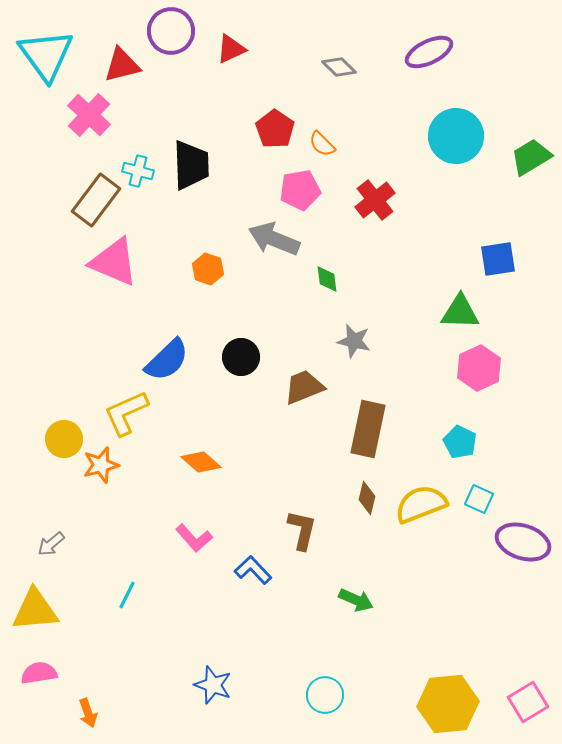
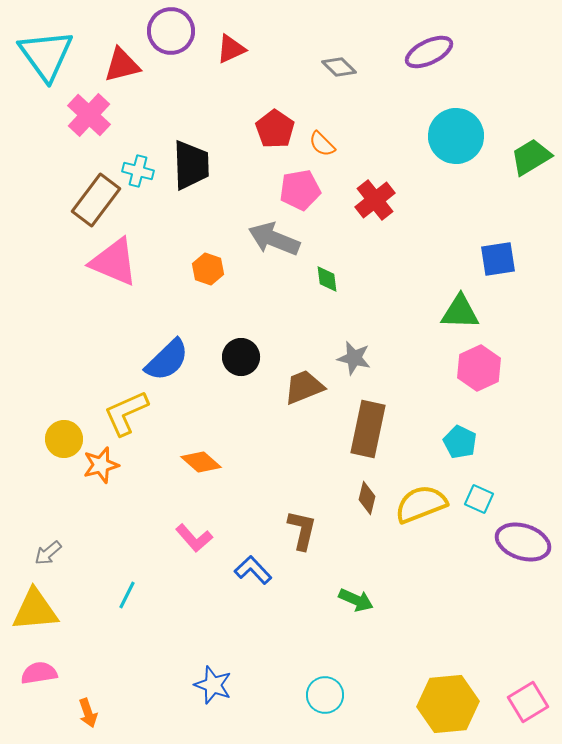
gray star at (354, 341): moved 17 px down
gray arrow at (51, 544): moved 3 px left, 9 px down
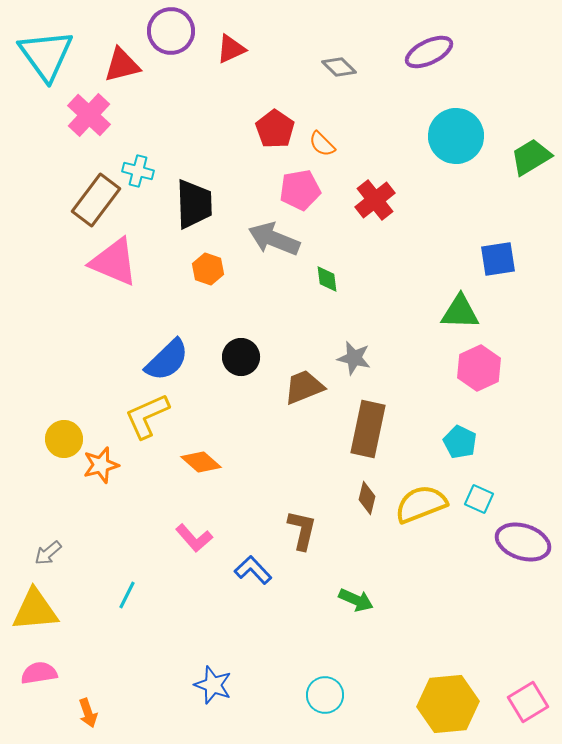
black trapezoid at (191, 165): moved 3 px right, 39 px down
yellow L-shape at (126, 413): moved 21 px right, 3 px down
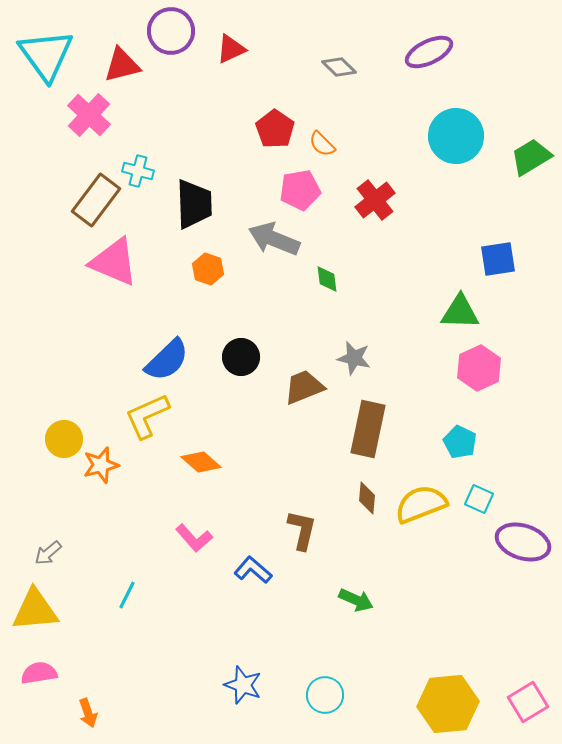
brown diamond at (367, 498): rotated 8 degrees counterclockwise
blue L-shape at (253, 570): rotated 6 degrees counterclockwise
blue star at (213, 685): moved 30 px right
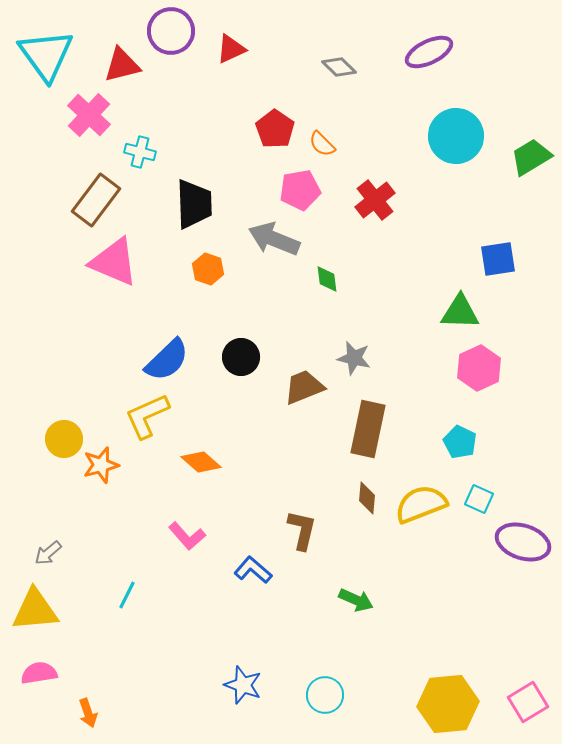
cyan cross at (138, 171): moved 2 px right, 19 px up
pink L-shape at (194, 538): moved 7 px left, 2 px up
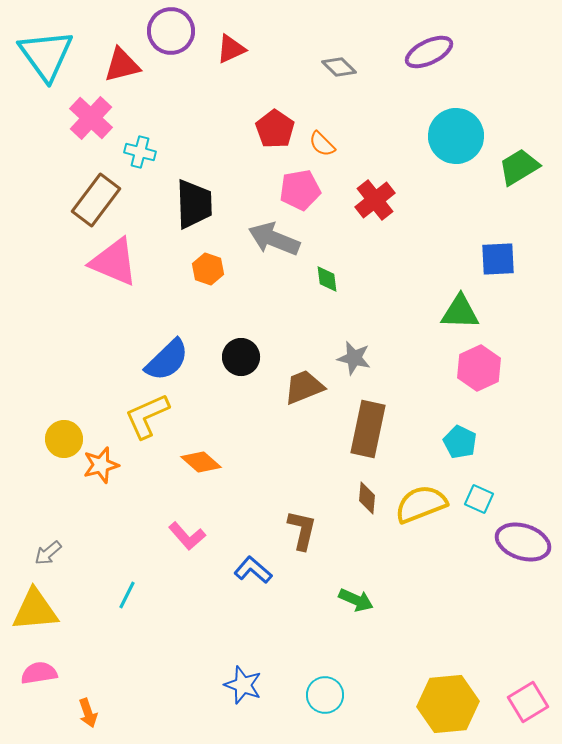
pink cross at (89, 115): moved 2 px right, 3 px down
green trapezoid at (531, 157): moved 12 px left, 10 px down
blue square at (498, 259): rotated 6 degrees clockwise
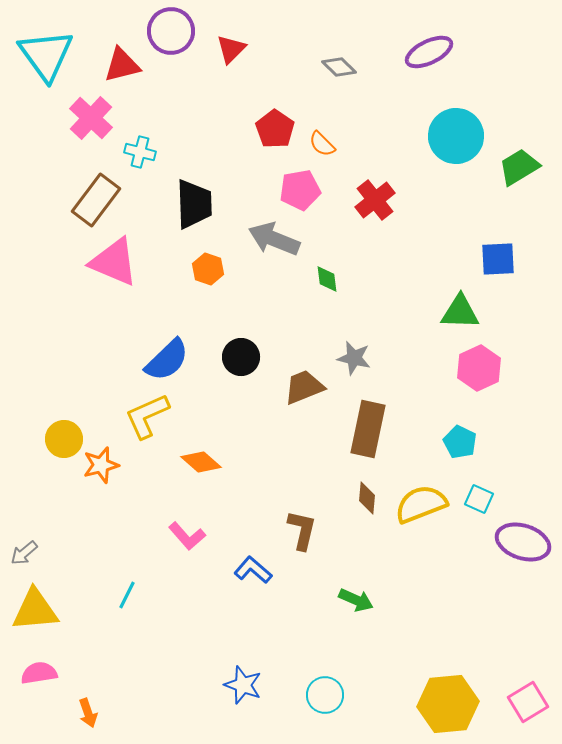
red triangle at (231, 49): rotated 20 degrees counterclockwise
gray arrow at (48, 553): moved 24 px left
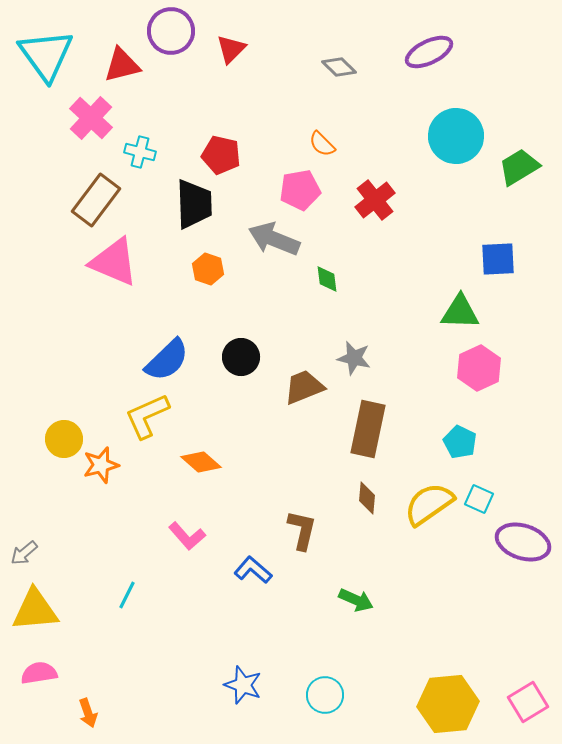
red pentagon at (275, 129): moved 54 px left, 26 px down; rotated 21 degrees counterclockwise
yellow semicircle at (421, 504): moved 8 px right; rotated 14 degrees counterclockwise
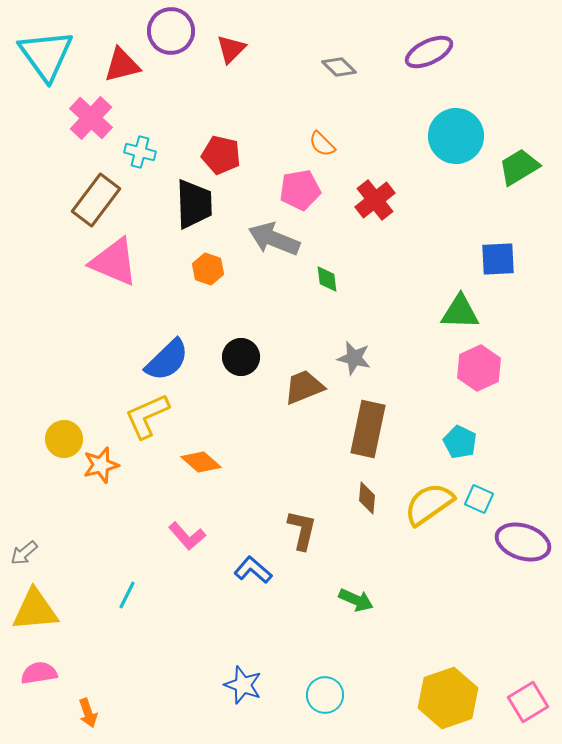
yellow hexagon at (448, 704): moved 6 px up; rotated 14 degrees counterclockwise
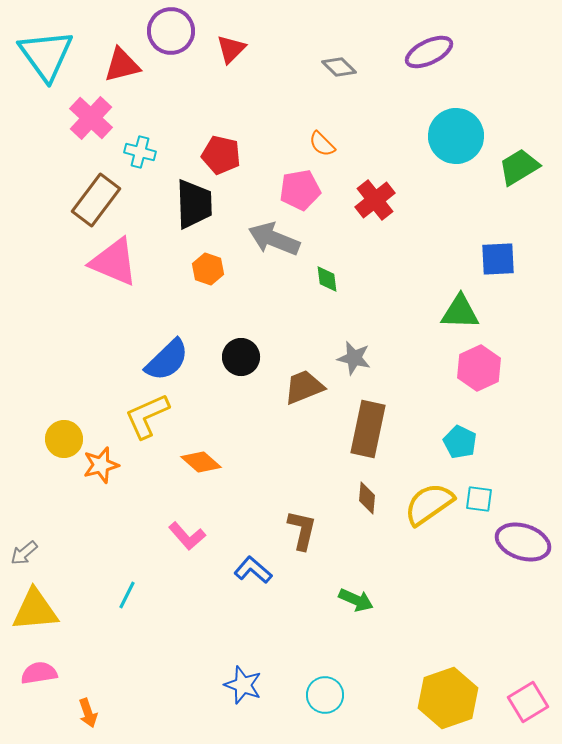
cyan square at (479, 499): rotated 16 degrees counterclockwise
